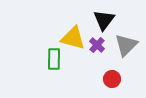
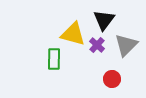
yellow triangle: moved 4 px up
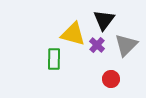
red circle: moved 1 px left
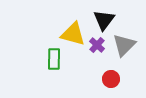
gray triangle: moved 2 px left
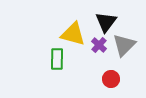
black triangle: moved 2 px right, 2 px down
purple cross: moved 2 px right
green rectangle: moved 3 px right
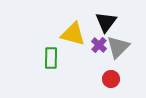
gray triangle: moved 6 px left, 2 px down
green rectangle: moved 6 px left, 1 px up
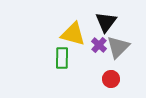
green rectangle: moved 11 px right
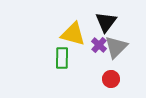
gray triangle: moved 2 px left
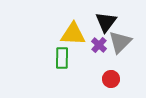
yellow triangle: rotated 12 degrees counterclockwise
gray triangle: moved 4 px right, 5 px up
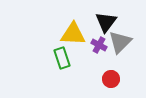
purple cross: rotated 14 degrees counterclockwise
green rectangle: rotated 20 degrees counterclockwise
